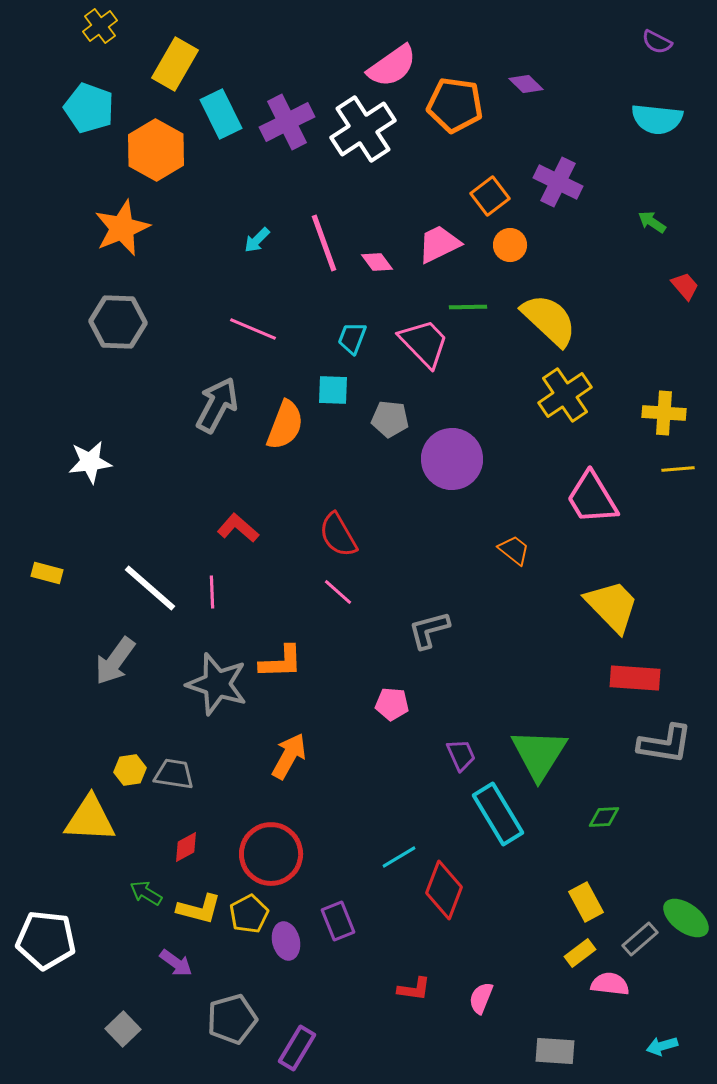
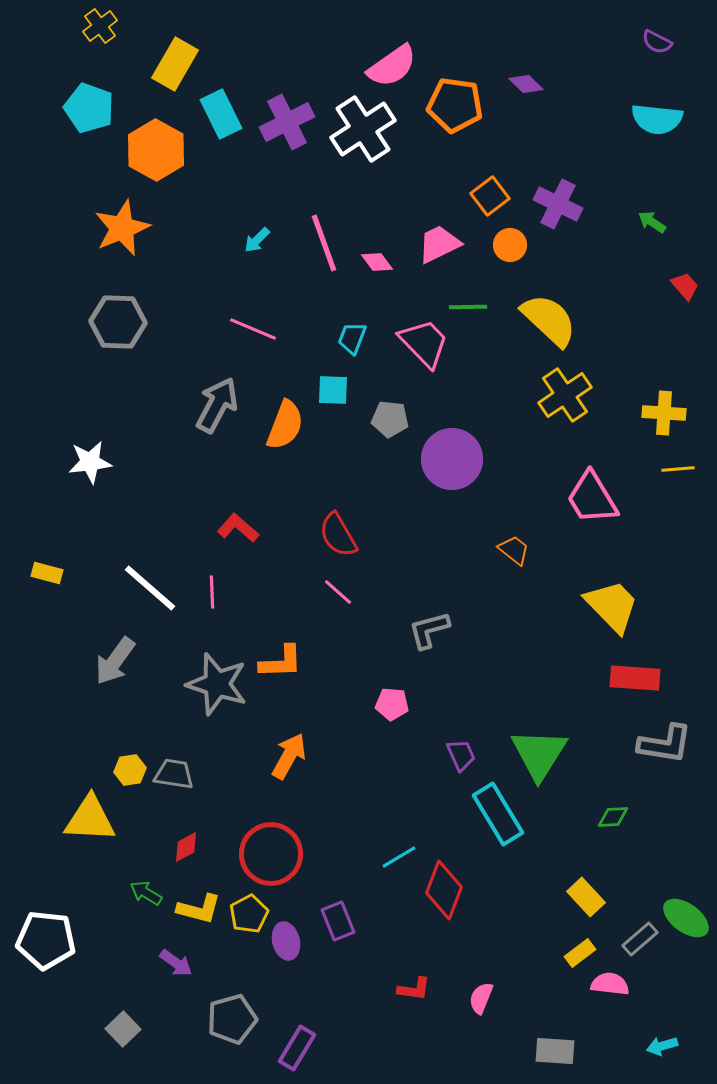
purple cross at (558, 182): moved 22 px down
green diamond at (604, 817): moved 9 px right
yellow rectangle at (586, 902): moved 5 px up; rotated 15 degrees counterclockwise
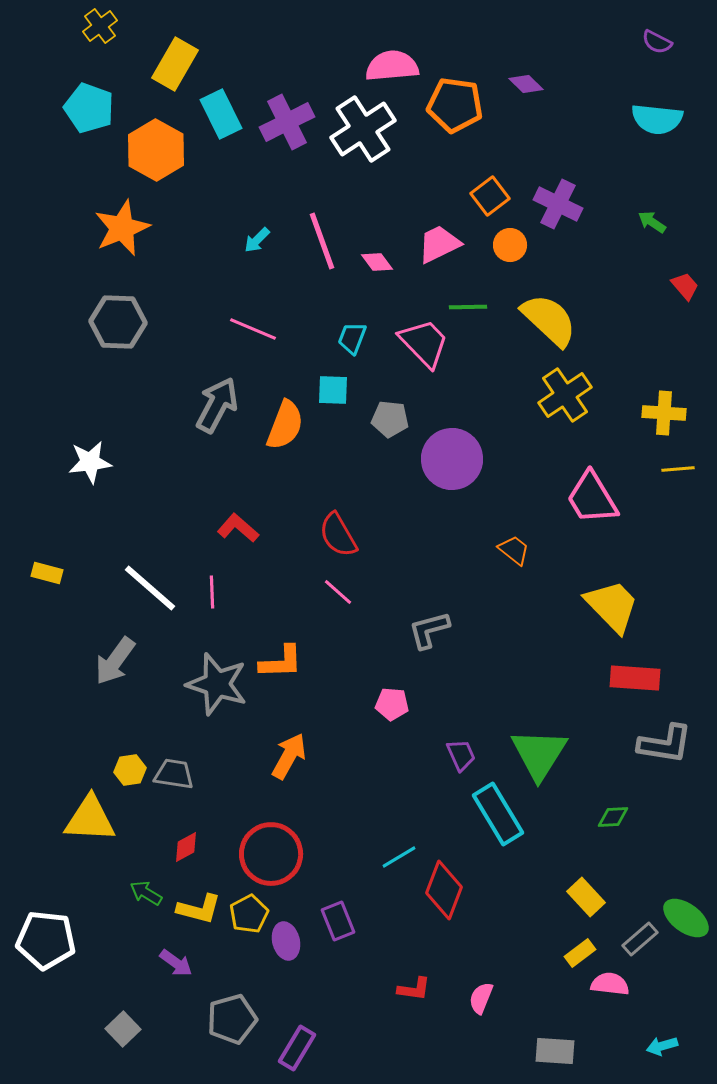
pink semicircle at (392, 66): rotated 150 degrees counterclockwise
pink line at (324, 243): moved 2 px left, 2 px up
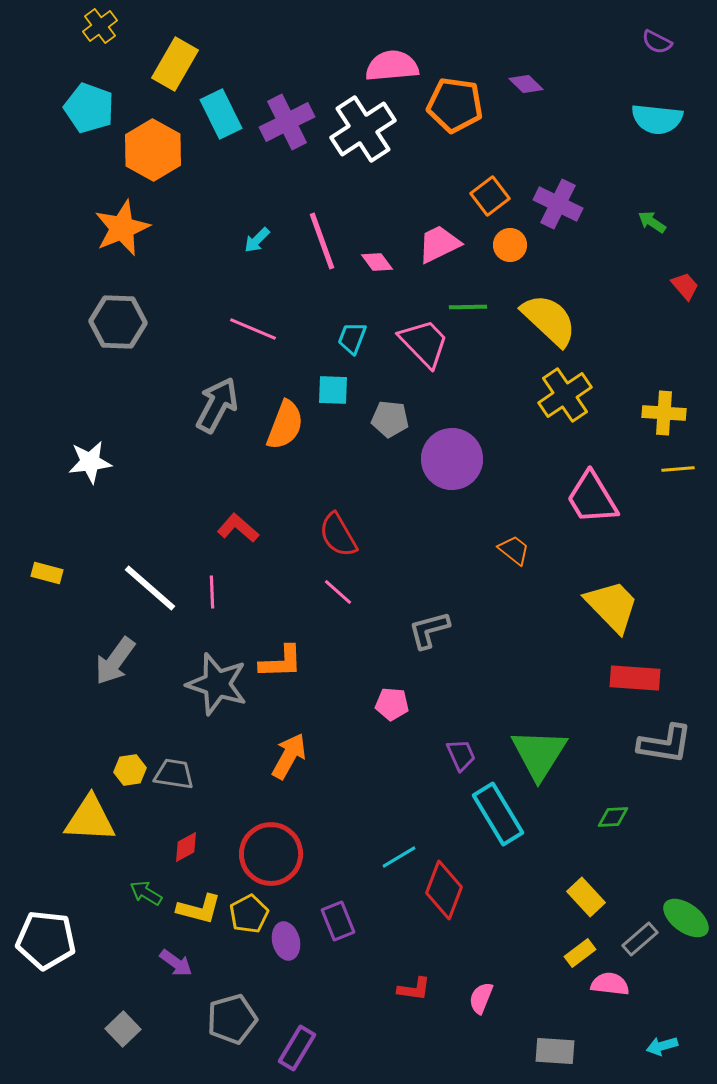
orange hexagon at (156, 150): moved 3 px left
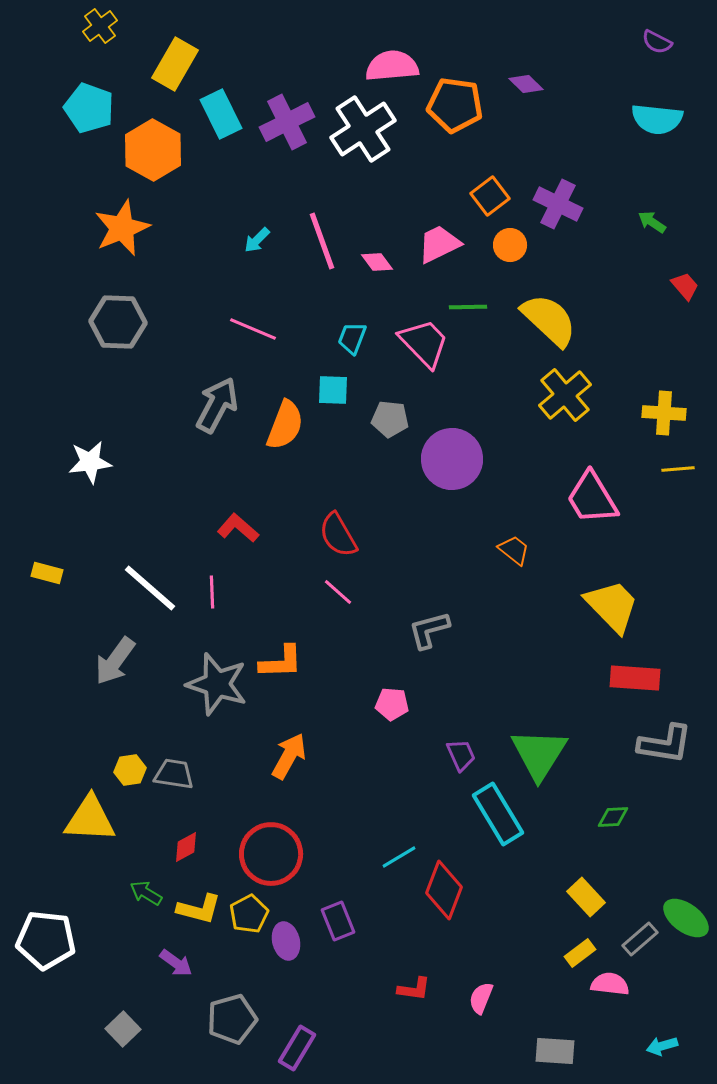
yellow cross at (565, 395): rotated 6 degrees counterclockwise
